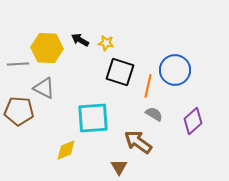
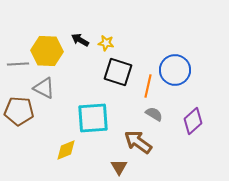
yellow hexagon: moved 3 px down
black square: moved 2 px left
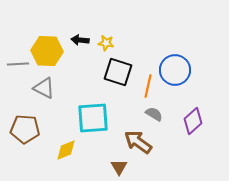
black arrow: rotated 24 degrees counterclockwise
brown pentagon: moved 6 px right, 18 px down
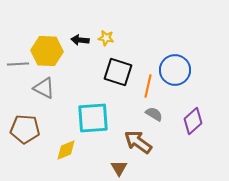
yellow star: moved 5 px up
brown triangle: moved 1 px down
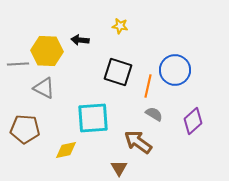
yellow star: moved 14 px right, 12 px up
yellow diamond: rotated 10 degrees clockwise
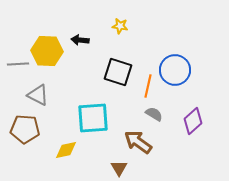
gray triangle: moved 6 px left, 7 px down
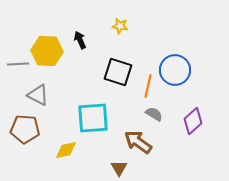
black arrow: rotated 60 degrees clockwise
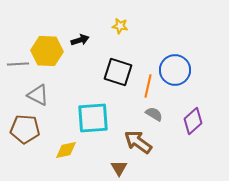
black arrow: rotated 96 degrees clockwise
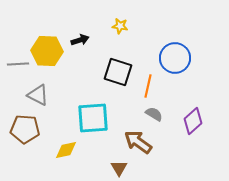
blue circle: moved 12 px up
